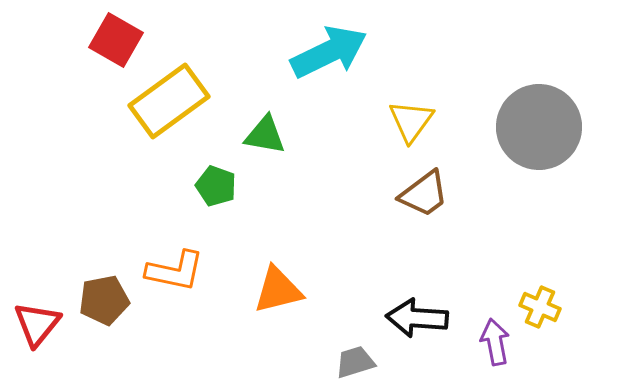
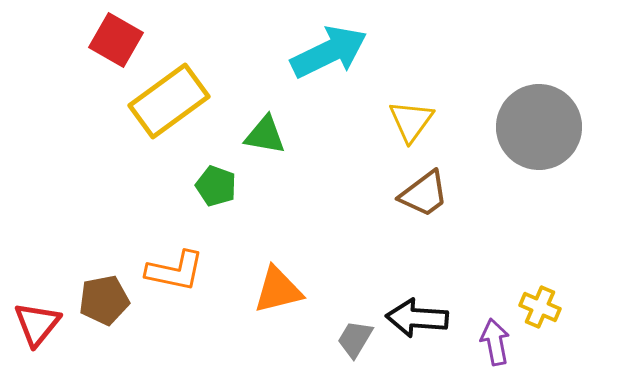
gray trapezoid: moved 23 px up; rotated 42 degrees counterclockwise
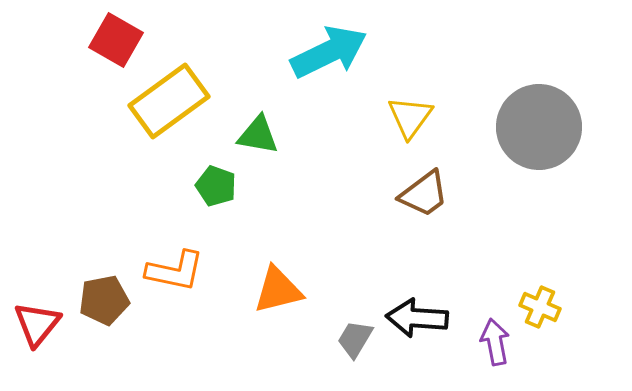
yellow triangle: moved 1 px left, 4 px up
green triangle: moved 7 px left
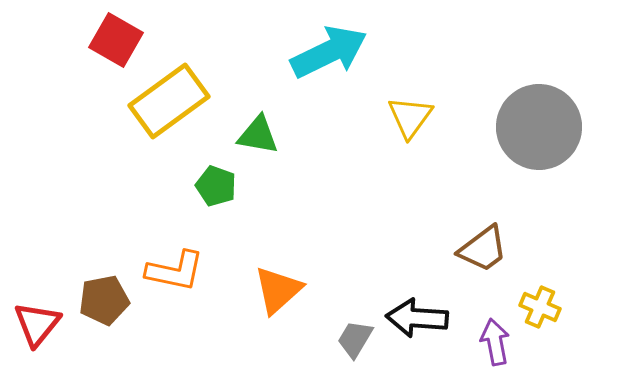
brown trapezoid: moved 59 px right, 55 px down
orange triangle: rotated 28 degrees counterclockwise
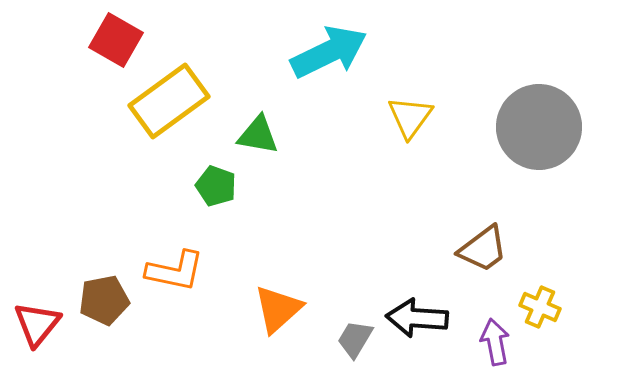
orange triangle: moved 19 px down
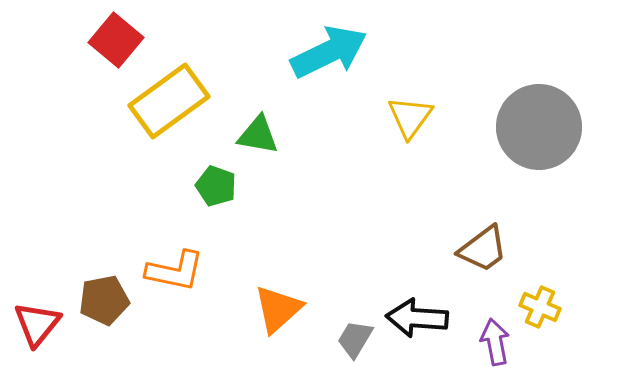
red square: rotated 10 degrees clockwise
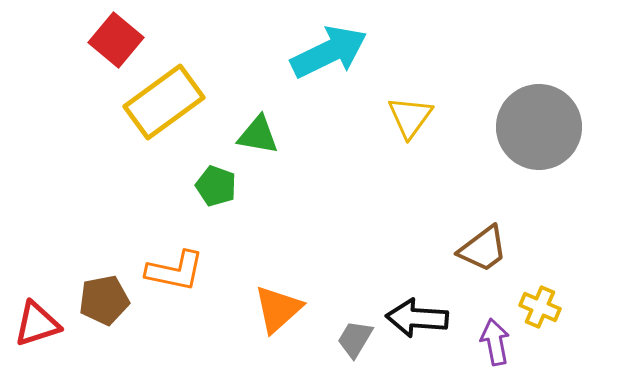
yellow rectangle: moved 5 px left, 1 px down
red triangle: rotated 33 degrees clockwise
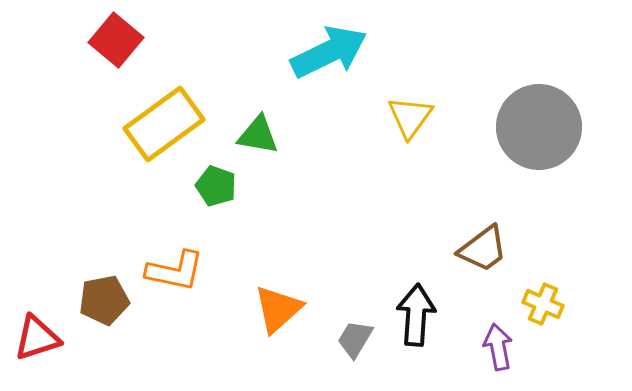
yellow rectangle: moved 22 px down
yellow cross: moved 3 px right, 3 px up
black arrow: moved 1 px left, 3 px up; rotated 90 degrees clockwise
red triangle: moved 14 px down
purple arrow: moved 3 px right, 5 px down
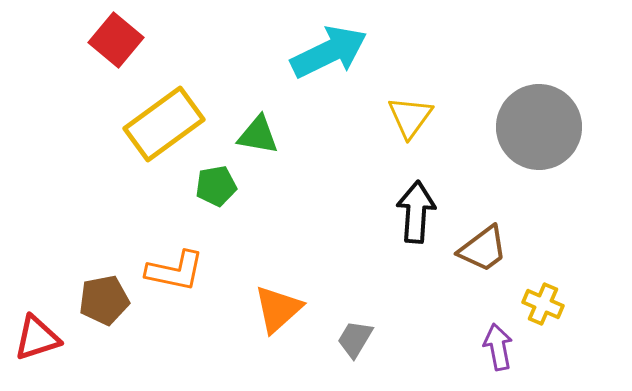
green pentagon: rotated 30 degrees counterclockwise
black arrow: moved 103 px up
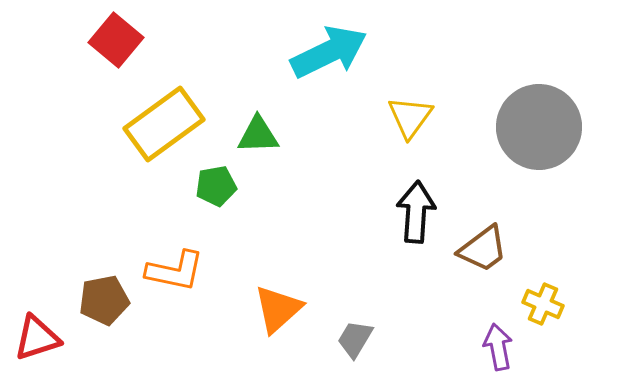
green triangle: rotated 12 degrees counterclockwise
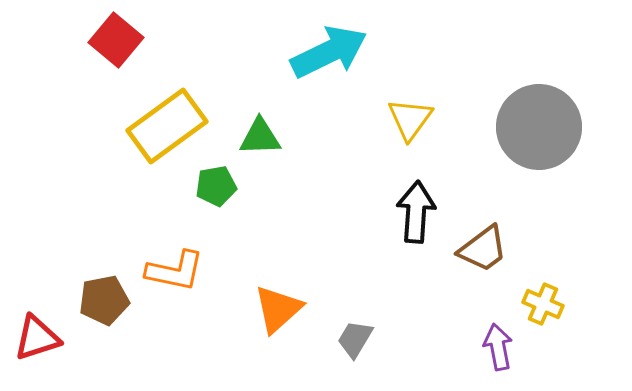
yellow triangle: moved 2 px down
yellow rectangle: moved 3 px right, 2 px down
green triangle: moved 2 px right, 2 px down
